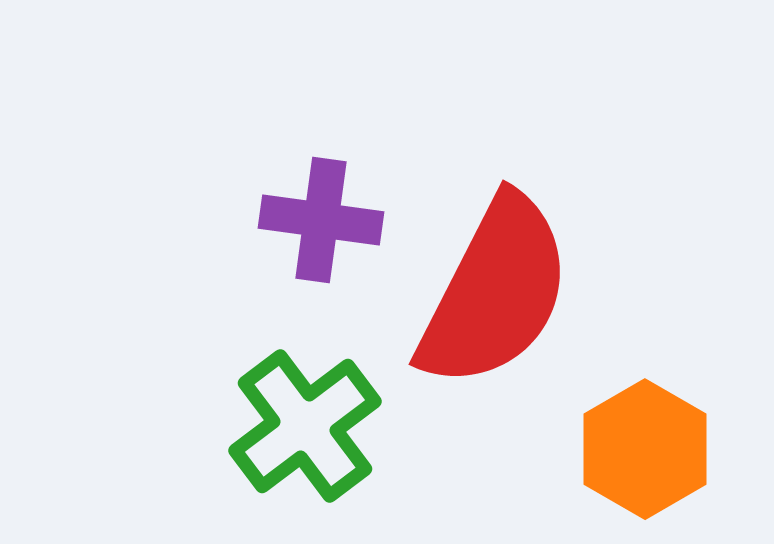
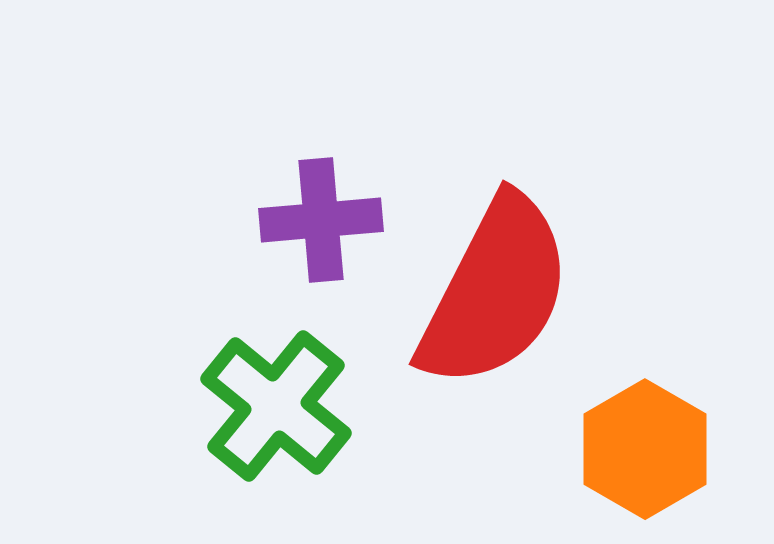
purple cross: rotated 13 degrees counterclockwise
green cross: moved 29 px left, 20 px up; rotated 14 degrees counterclockwise
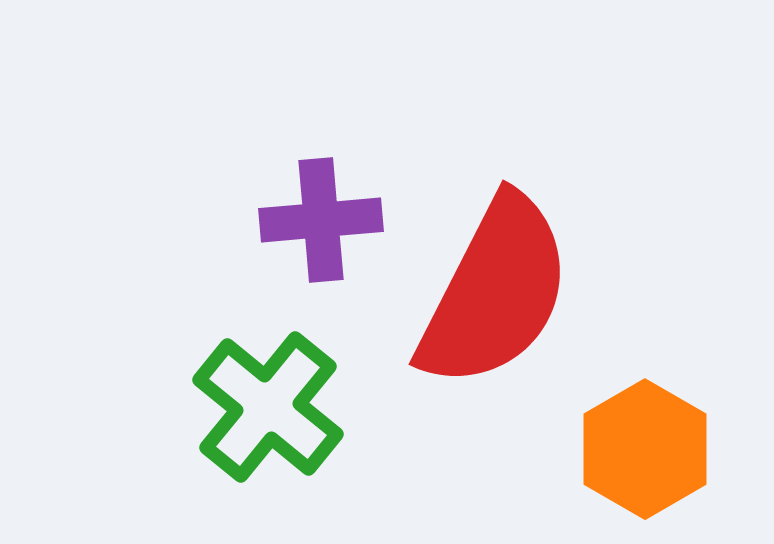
green cross: moved 8 px left, 1 px down
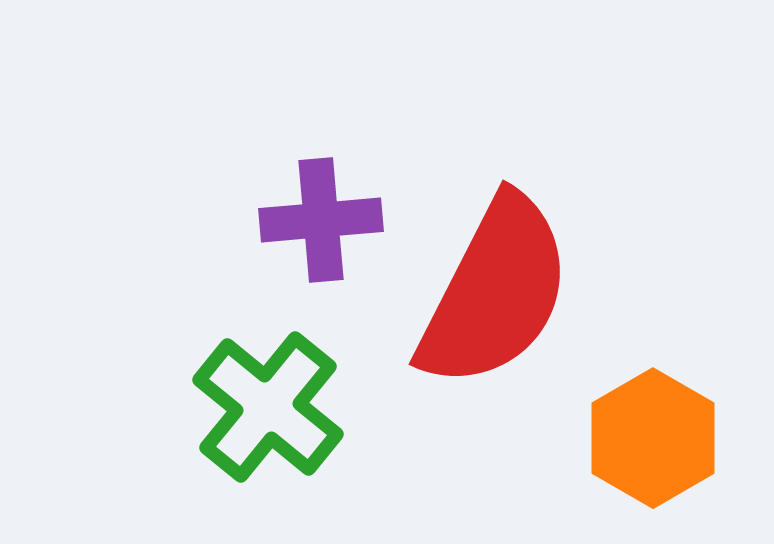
orange hexagon: moved 8 px right, 11 px up
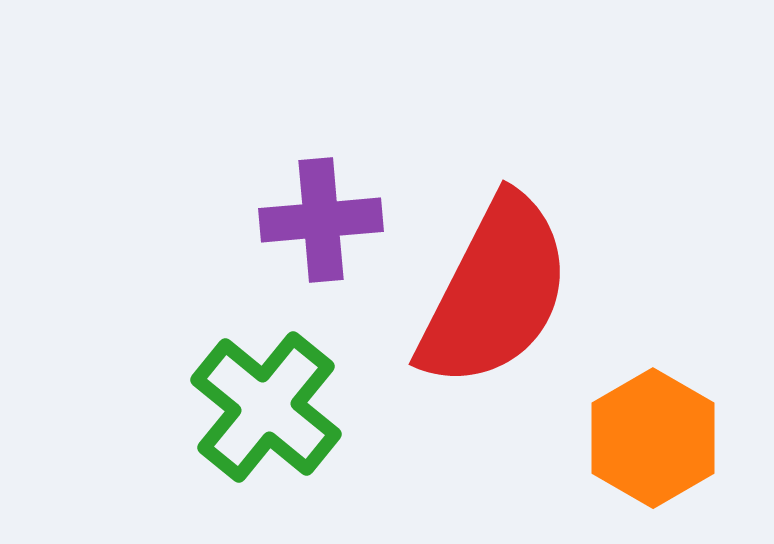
green cross: moved 2 px left
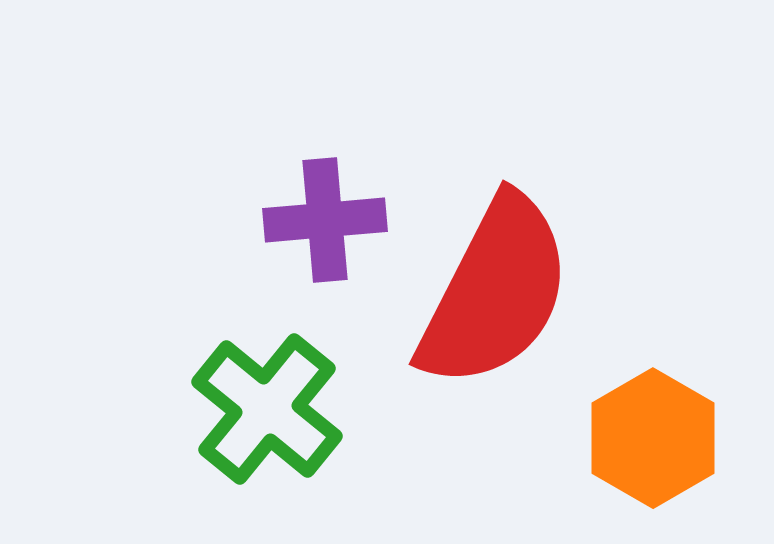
purple cross: moved 4 px right
green cross: moved 1 px right, 2 px down
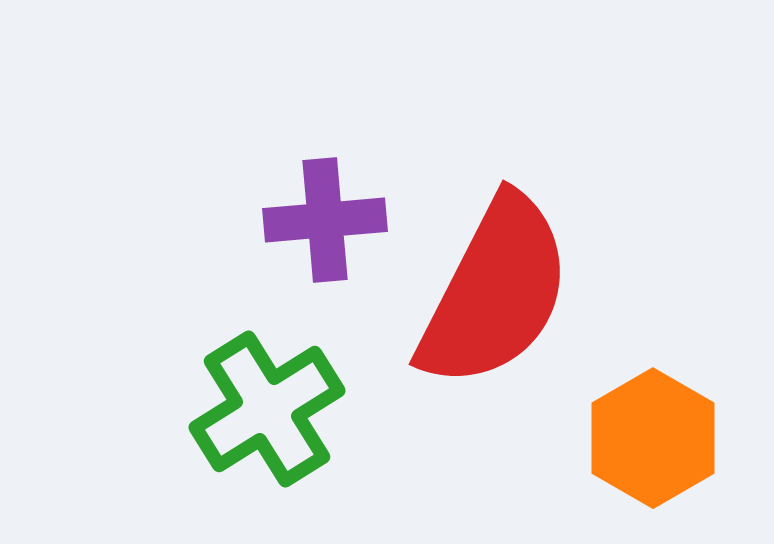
green cross: rotated 19 degrees clockwise
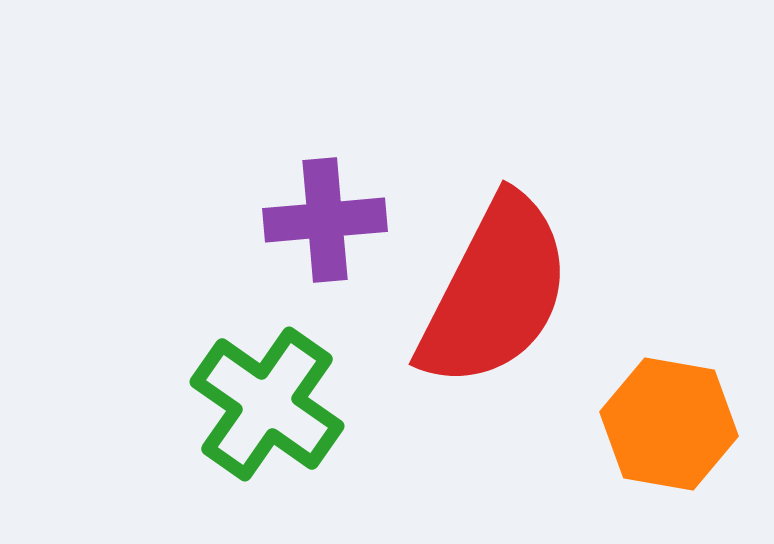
green cross: moved 5 px up; rotated 23 degrees counterclockwise
orange hexagon: moved 16 px right, 14 px up; rotated 20 degrees counterclockwise
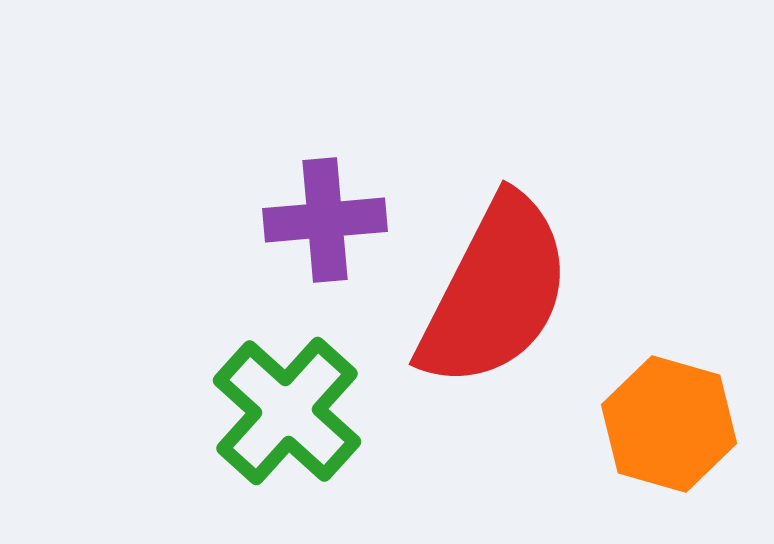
green cross: moved 20 px right, 7 px down; rotated 7 degrees clockwise
orange hexagon: rotated 6 degrees clockwise
